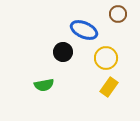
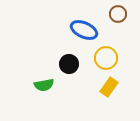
black circle: moved 6 px right, 12 px down
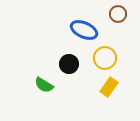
yellow circle: moved 1 px left
green semicircle: rotated 42 degrees clockwise
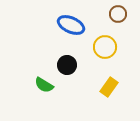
blue ellipse: moved 13 px left, 5 px up
yellow circle: moved 11 px up
black circle: moved 2 px left, 1 px down
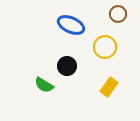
black circle: moved 1 px down
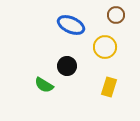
brown circle: moved 2 px left, 1 px down
yellow rectangle: rotated 18 degrees counterclockwise
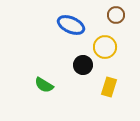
black circle: moved 16 px right, 1 px up
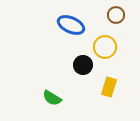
green semicircle: moved 8 px right, 13 px down
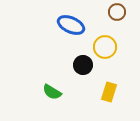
brown circle: moved 1 px right, 3 px up
yellow rectangle: moved 5 px down
green semicircle: moved 6 px up
